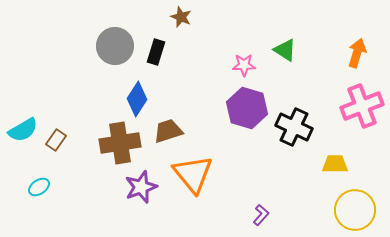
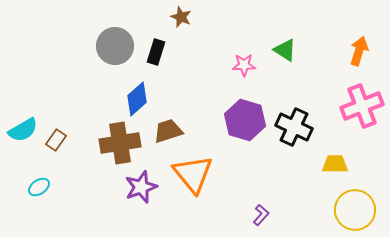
orange arrow: moved 2 px right, 2 px up
blue diamond: rotated 16 degrees clockwise
purple hexagon: moved 2 px left, 12 px down
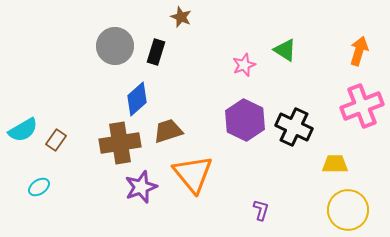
pink star: rotated 20 degrees counterclockwise
purple hexagon: rotated 9 degrees clockwise
yellow circle: moved 7 px left
purple L-shape: moved 5 px up; rotated 25 degrees counterclockwise
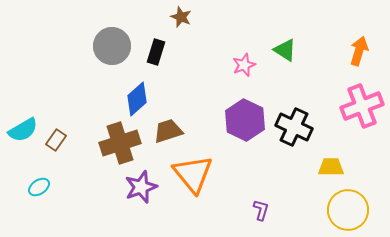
gray circle: moved 3 px left
brown cross: rotated 9 degrees counterclockwise
yellow trapezoid: moved 4 px left, 3 px down
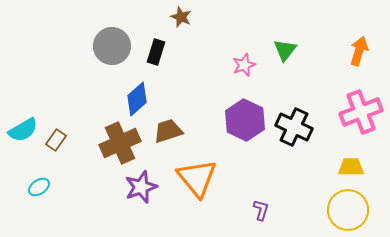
green triangle: rotated 35 degrees clockwise
pink cross: moved 1 px left, 6 px down
brown cross: rotated 6 degrees counterclockwise
yellow trapezoid: moved 20 px right
orange triangle: moved 4 px right, 4 px down
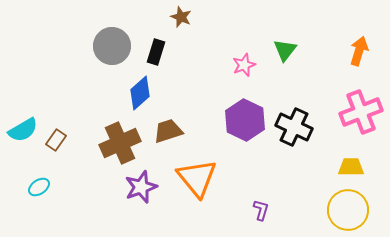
blue diamond: moved 3 px right, 6 px up
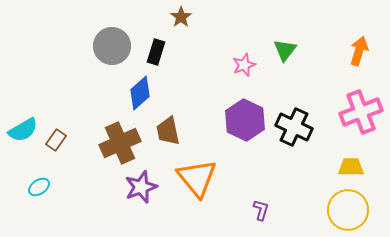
brown star: rotated 15 degrees clockwise
brown trapezoid: rotated 84 degrees counterclockwise
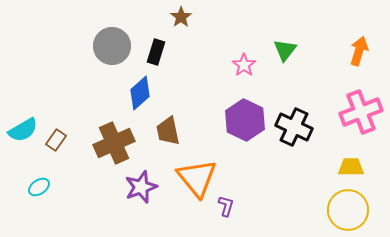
pink star: rotated 15 degrees counterclockwise
brown cross: moved 6 px left
purple L-shape: moved 35 px left, 4 px up
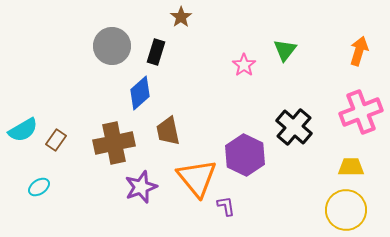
purple hexagon: moved 35 px down
black cross: rotated 15 degrees clockwise
brown cross: rotated 12 degrees clockwise
purple L-shape: rotated 25 degrees counterclockwise
yellow circle: moved 2 px left
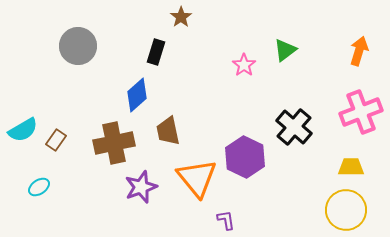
gray circle: moved 34 px left
green triangle: rotated 15 degrees clockwise
blue diamond: moved 3 px left, 2 px down
purple hexagon: moved 2 px down
purple L-shape: moved 14 px down
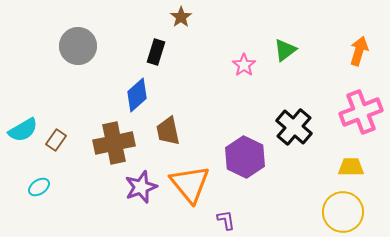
orange triangle: moved 7 px left, 6 px down
yellow circle: moved 3 px left, 2 px down
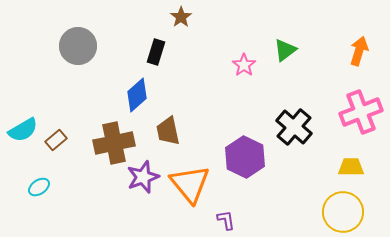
brown rectangle: rotated 15 degrees clockwise
purple star: moved 2 px right, 10 px up
